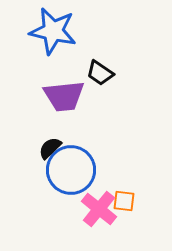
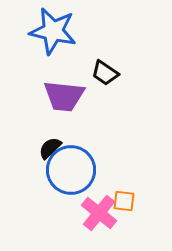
black trapezoid: moved 5 px right
purple trapezoid: rotated 12 degrees clockwise
pink cross: moved 4 px down
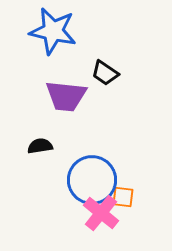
purple trapezoid: moved 2 px right
black semicircle: moved 10 px left, 2 px up; rotated 35 degrees clockwise
blue circle: moved 21 px right, 10 px down
orange square: moved 1 px left, 4 px up
pink cross: moved 2 px right
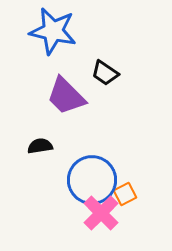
purple trapezoid: rotated 39 degrees clockwise
orange square: moved 2 px right, 3 px up; rotated 35 degrees counterclockwise
pink cross: rotated 6 degrees clockwise
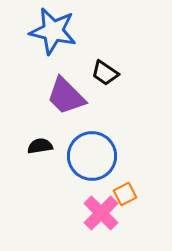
blue circle: moved 24 px up
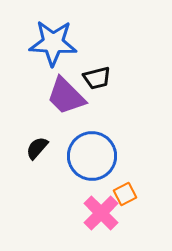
blue star: moved 12 px down; rotated 9 degrees counterclockwise
black trapezoid: moved 8 px left, 5 px down; rotated 48 degrees counterclockwise
black semicircle: moved 3 px left, 2 px down; rotated 40 degrees counterclockwise
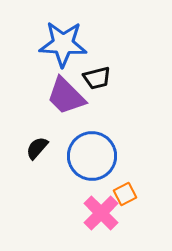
blue star: moved 10 px right, 1 px down
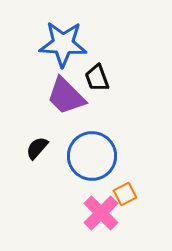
black trapezoid: rotated 84 degrees clockwise
